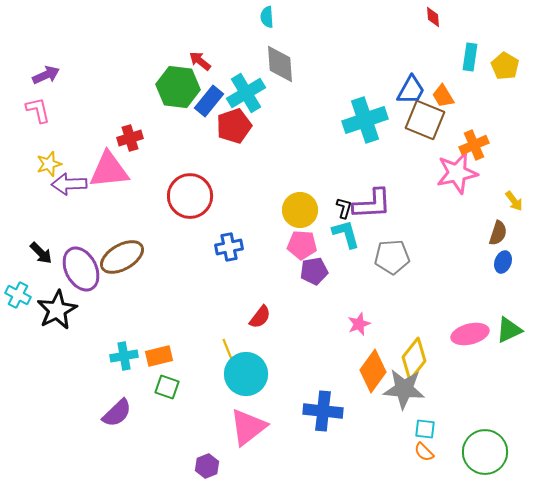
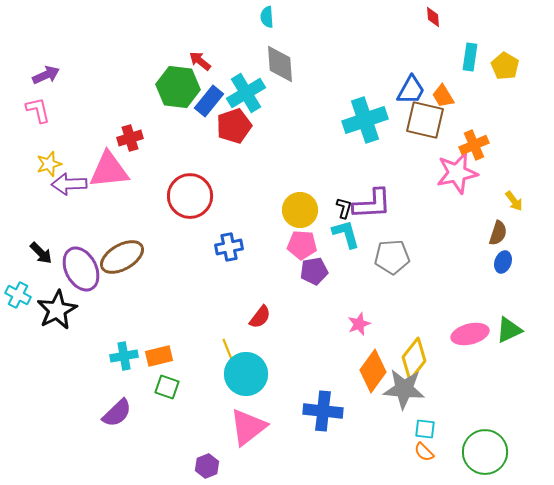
brown square at (425, 120): rotated 9 degrees counterclockwise
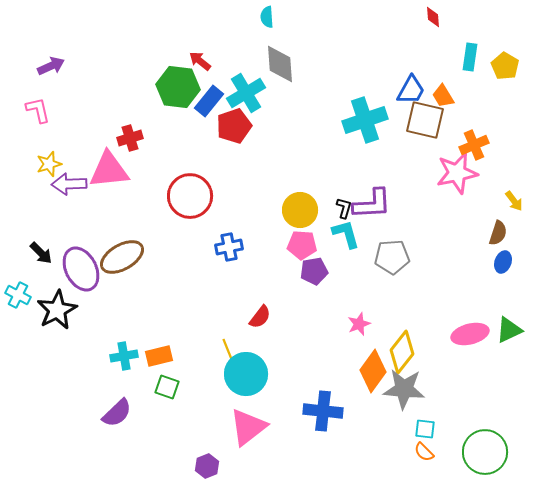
purple arrow at (46, 75): moved 5 px right, 9 px up
yellow diamond at (414, 359): moved 12 px left, 7 px up
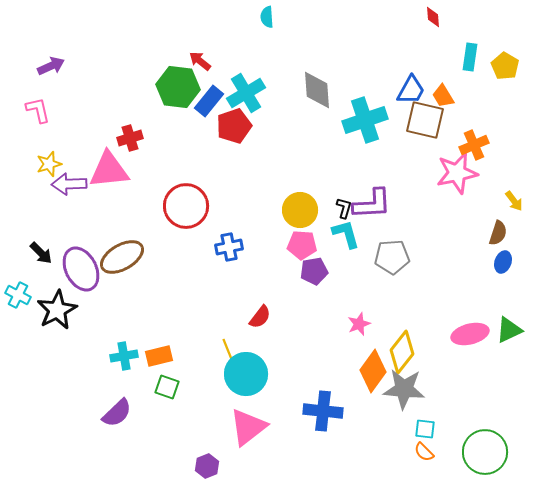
gray diamond at (280, 64): moved 37 px right, 26 px down
red circle at (190, 196): moved 4 px left, 10 px down
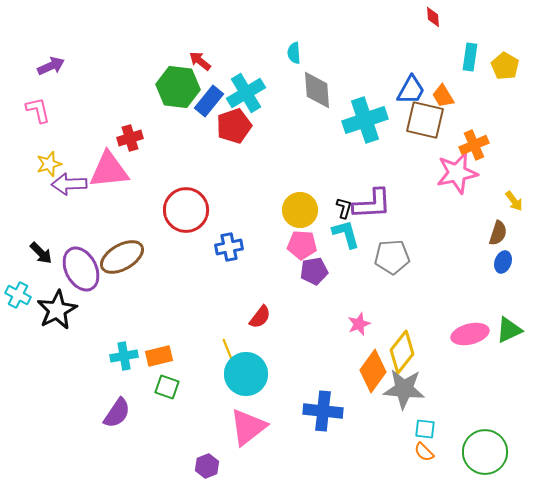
cyan semicircle at (267, 17): moved 27 px right, 36 px down
red circle at (186, 206): moved 4 px down
purple semicircle at (117, 413): rotated 12 degrees counterclockwise
